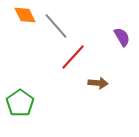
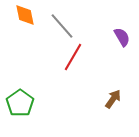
orange diamond: rotated 15 degrees clockwise
gray line: moved 6 px right
red line: rotated 12 degrees counterclockwise
brown arrow: moved 15 px right, 16 px down; rotated 60 degrees counterclockwise
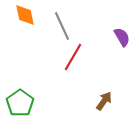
gray line: rotated 16 degrees clockwise
brown arrow: moved 9 px left, 2 px down
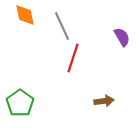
red line: moved 1 px down; rotated 12 degrees counterclockwise
brown arrow: rotated 48 degrees clockwise
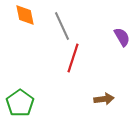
brown arrow: moved 2 px up
